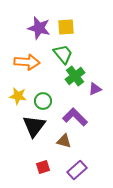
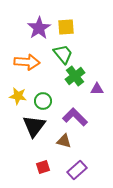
purple star: rotated 25 degrees clockwise
purple triangle: moved 2 px right; rotated 24 degrees clockwise
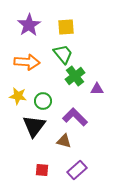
purple star: moved 10 px left, 3 px up
red square: moved 1 px left, 3 px down; rotated 24 degrees clockwise
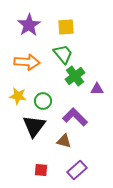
red square: moved 1 px left
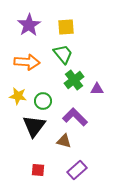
green cross: moved 1 px left, 4 px down
red square: moved 3 px left
